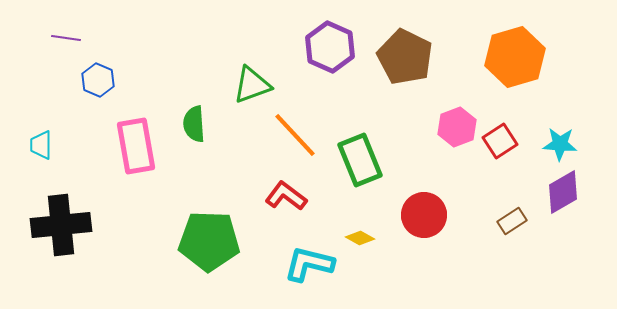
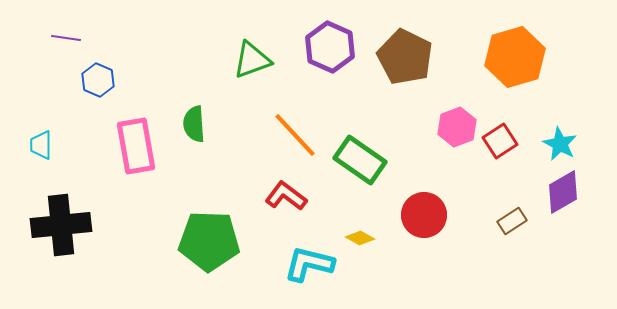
green triangle: moved 25 px up
cyan star: rotated 24 degrees clockwise
green rectangle: rotated 33 degrees counterclockwise
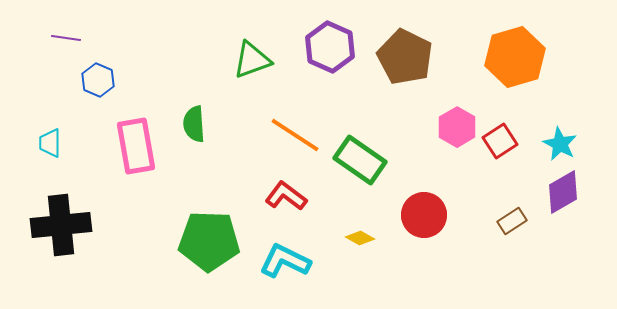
pink hexagon: rotated 9 degrees counterclockwise
orange line: rotated 14 degrees counterclockwise
cyan trapezoid: moved 9 px right, 2 px up
cyan L-shape: moved 24 px left, 3 px up; rotated 12 degrees clockwise
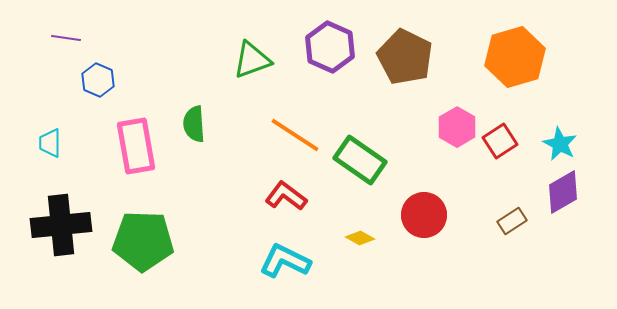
green pentagon: moved 66 px left
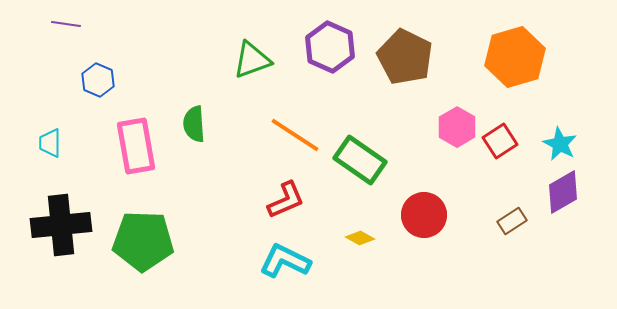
purple line: moved 14 px up
red L-shape: moved 4 px down; rotated 120 degrees clockwise
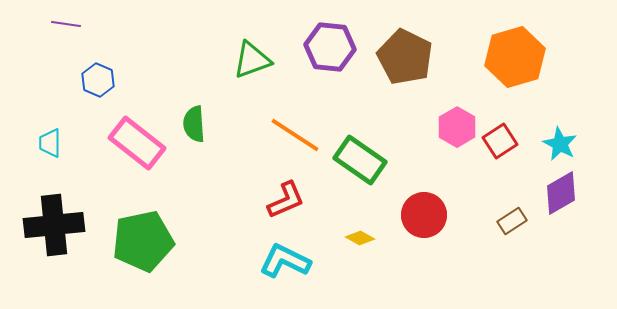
purple hexagon: rotated 18 degrees counterclockwise
pink rectangle: moved 1 px right, 3 px up; rotated 42 degrees counterclockwise
purple diamond: moved 2 px left, 1 px down
black cross: moved 7 px left
green pentagon: rotated 14 degrees counterclockwise
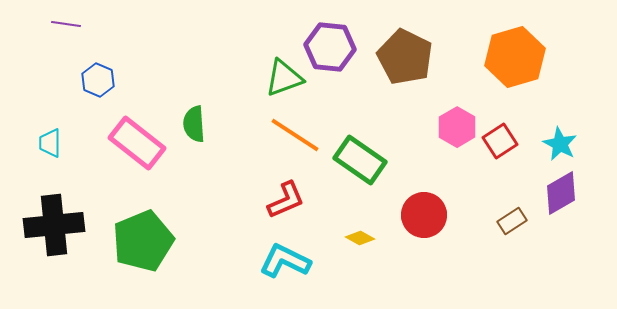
green triangle: moved 32 px right, 18 px down
green pentagon: rotated 10 degrees counterclockwise
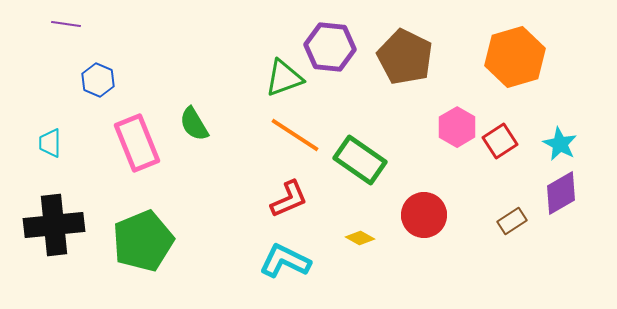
green semicircle: rotated 27 degrees counterclockwise
pink rectangle: rotated 30 degrees clockwise
red L-shape: moved 3 px right, 1 px up
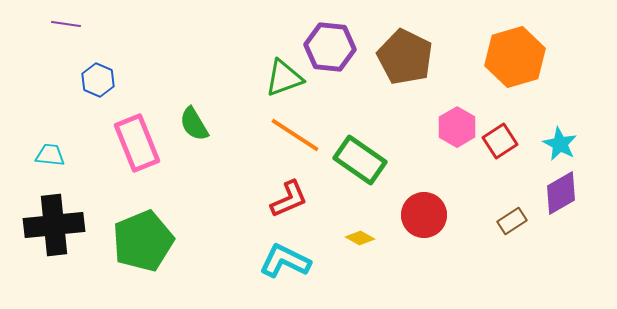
cyan trapezoid: moved 12 px down; rotated 96 degrees clockwise
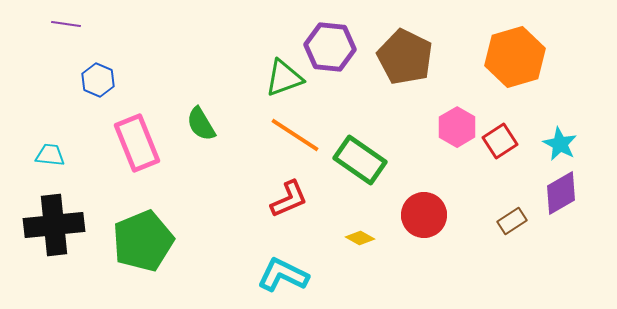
green semicircle: moved 7 px right
cyan L-shape: moved 2 px left, 14 px down
